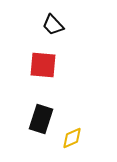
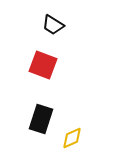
black trapezoid: rotated 15 degrees counterclockwise
red square: rotated 16 degrees clockwise
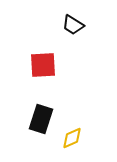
black trapezoid: moved 20 px right
red square: rotated 24 degrees counterclockwise
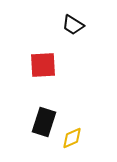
black rectangle: moved 3 px right, 3 px down
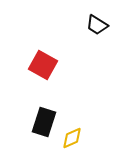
black trapezoid: moved 24 px right
red square: rotated 32 degrees clockwise
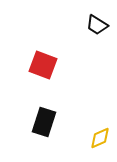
red square: rotated 8 degrees counterclockwise
yellow diamond: moved 28 px right
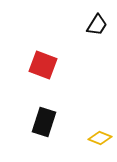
black trapezoid: rotated 90 degrees counterclockwise
yellow diamond: rotated 45 degrees clockwise
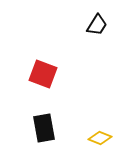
red square: moved 9 px down
black rectangle: moved 6 px down; rotated 28 degrees counterclockwise
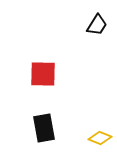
red square: rotated 20 degrees counterclockwise
